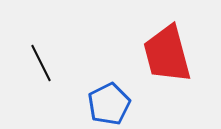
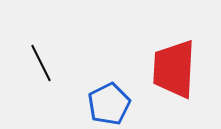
red trapezoid: moved 7 px right, 15 px down; rotated 18 degrees clockwise
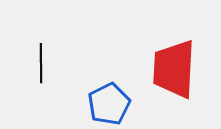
black line: rotated 27 degrees clockwise
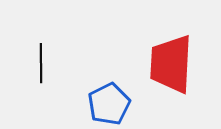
red trapezoid: moved 3 px left, 5 px up
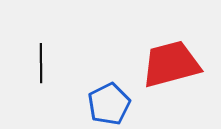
red trapezoid: rotated 72 degrees clockwise
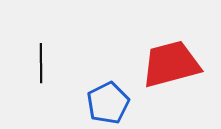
blue pentagon: moved 1 px left, 1 px up
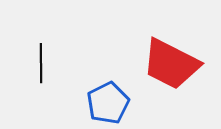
red trapezoid: rotated 138 degrees counterclockwise
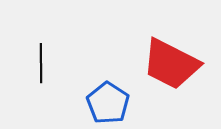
blue pentagon: rotated 12 degrees counterclockwise
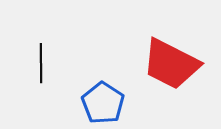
blue pentagon: moved 5 px left
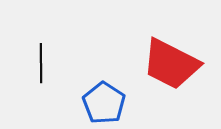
blue pentagon: moved 1 px right
